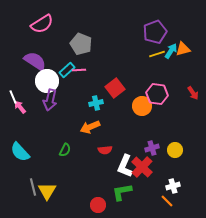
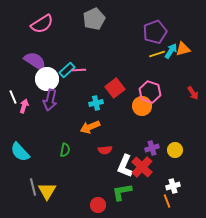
gray pentagon: moved 13 px right, 25 px up; rotated 25 degrees clockwise
white circle: moved 2 px up
pink hexagon: moved 7 px left, 2 px up; rotated 10 degrees clockwise
pink arrow: moved 4 px right, 1 px up; rotated 56 degrees clockwise
green semicircle: rotated 16 degrees counterclockwise
orange line: rotated 24 degrees clockwise
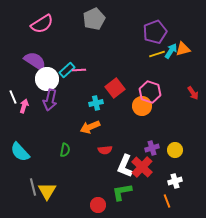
white cross: moved 2 px right, 5 px up
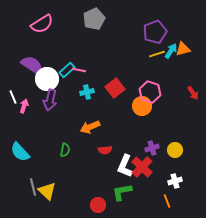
purple semicircle: moved 3 px left, 4 px down
pink line: rotated 16 degrees clockwise
cyan cross: moved 9 px left, 11 px up
yellow triangle: rotated 18 degrees counterclockwise
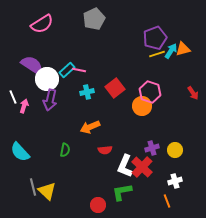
purple pentagon: moved 6 px down
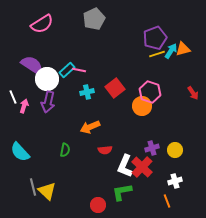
purple arrow: moved 2 px left, 2 px down
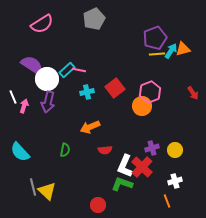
yellow line: rotated 14 degrees clockwise
pink hexagon: rotated 20 degrees clockwise
green L-shape: moved 8 px up; rotated 30 degrees clockwise
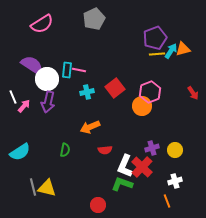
cyan rectangle: rotated 42 degrees counterclockwise
pink arrow: rotated 24 degrees clockwise
cyan semicircle: rotated 80 degrees counterclockwise
yellow triangle: moved 3 px up; rotated 30 degrees counterclockwise
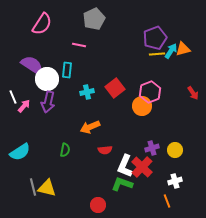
pink semicircle: rotated 25 degrees counterclockwise
pink line: moved 25 px up
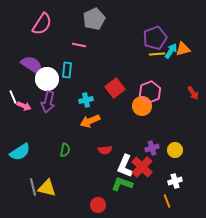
cyan cross: moved 1 px left, 8 px down
pink arrow: rotated 72 degrees clockwise
orange arrow: moved 6 px up
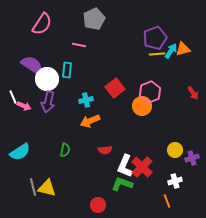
purple cross: moved 40 px right, 10 px down
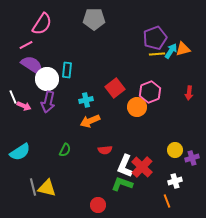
gray pentagon: rotated 25 degrees clockwise
pink line: moved 53 px left; rotated 40 degrees counterclockwise
red arrow: moved 4 px left; rotated 40 degrees clockwise
orange circle: moved 5 px left, 1 px down
green semicircle: rotated 16 degrees clockwise
